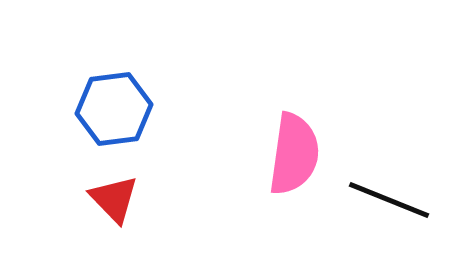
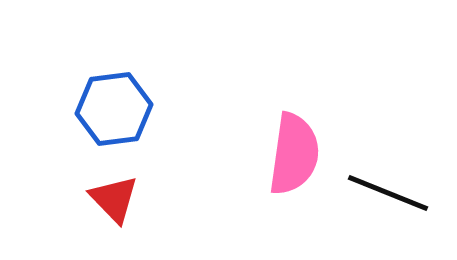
black line: moved 1 px left, 7 px up
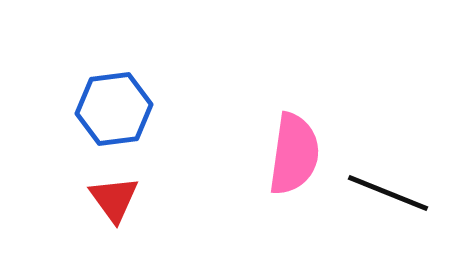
red triangle: rotated 8 degrees clockwise
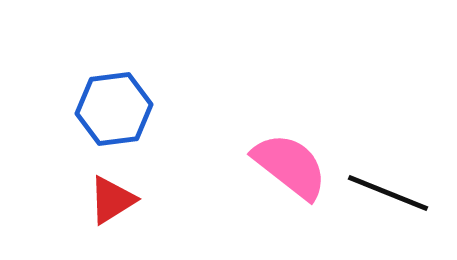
pink semicircle: moved 4 px left, 12 px down; rotated 60 degrees counterclockwise
red triangle: moved 2 px left, 1 px down; rotated 34 degrees clockwise
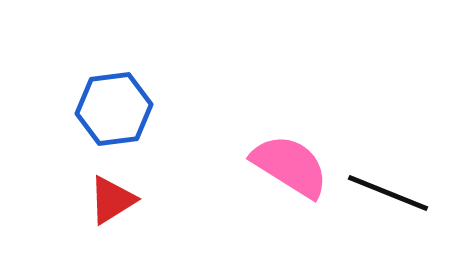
pink semicircle: rotated 6 degrees counterclockwise
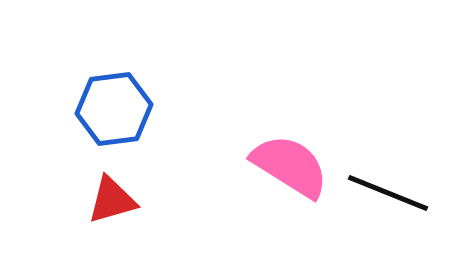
red triangle: rotated 16 degrees clockwise
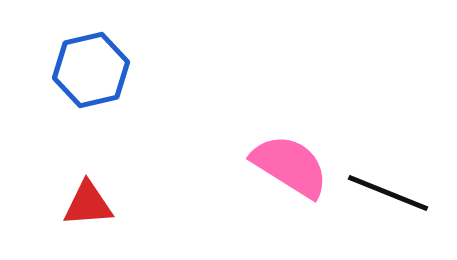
blue hexagon: moved 23 px left, 39 px up; rotated 6 degrees counterclockwise
red triangle: moved 24 px left, 4 px down; rotated 12 degrees clockwise
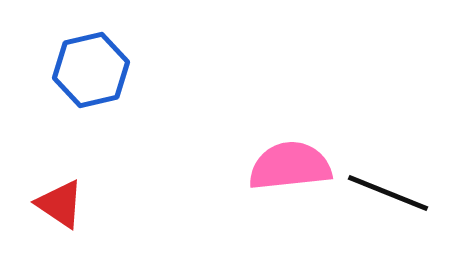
pink semicircle: rotated 38 degrees counterclockwise
red triangle: moved 28 px left; rotated 38 degrees clockwise
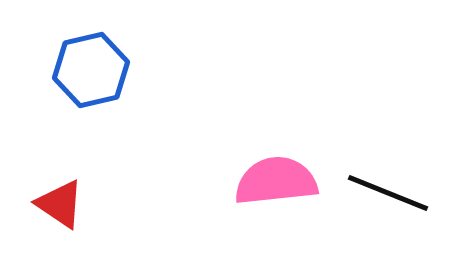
pink semicircle: moved 14 px left, 15 px down
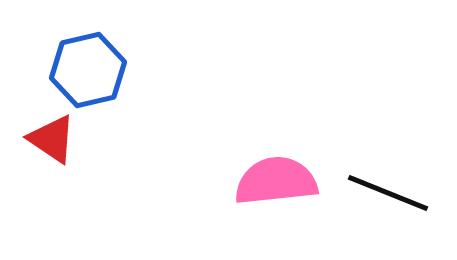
blue hexagon: moved 3 px left
red triangle: moved 8 px left, 65 px up
